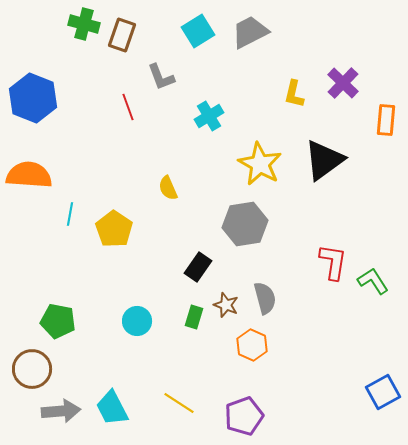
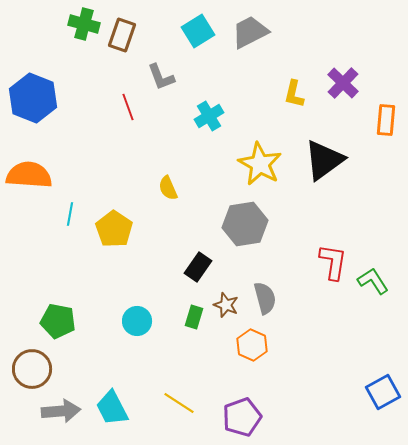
purple pentagon: moved 2 px left, 1 px down
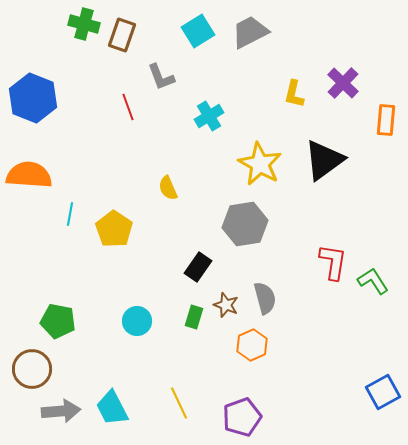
orange hexagon: rotated 12 degrees clockwise
yellow line: rotated 32 degrees clockwise
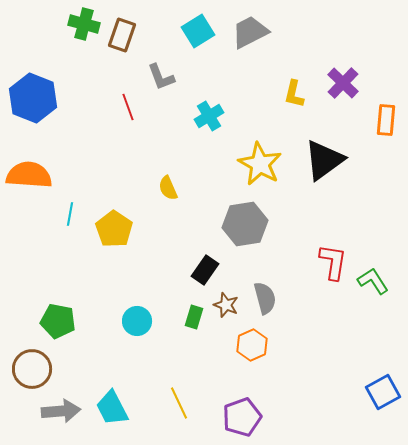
black rectangle: moved 7 px right, 3 px down
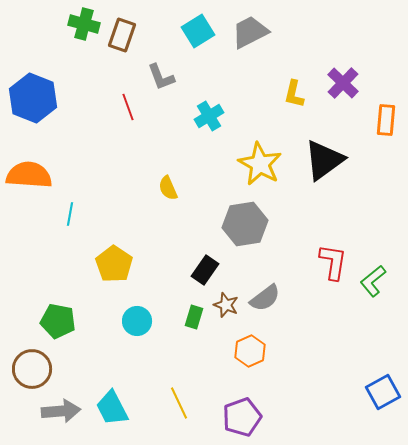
yellow pentagon: moved 35 px down
green L-shape: rotated 96 degrees counterclockwise
gray semicircle: rotated 68 degrees clockwise
orange hexagon: moved 2 px left, 6 px down
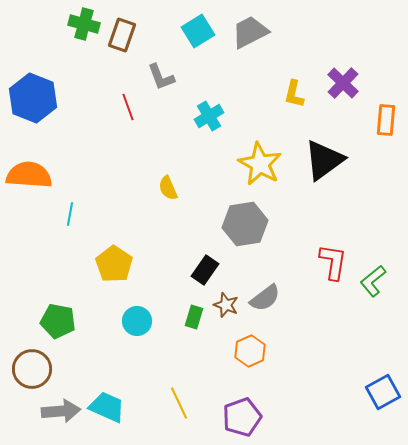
cyan trapezoid: moved 5 px left, 1 px up; rotated 141 degrees clockwise
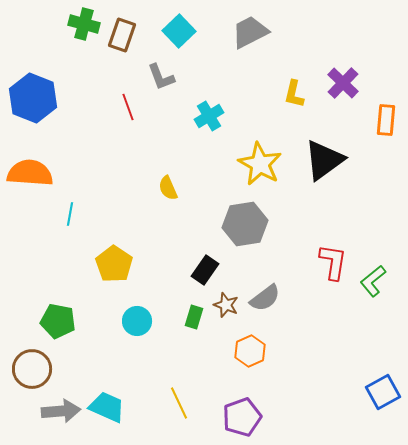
cyan square: moved 19 px left; rotated 12 degrees counterclockwise
orange semicircle: moved 1 px right, 2 px up
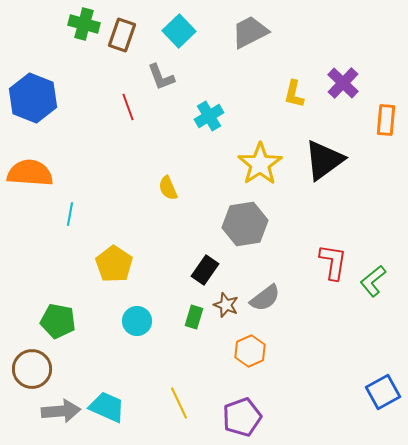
yellow star: rotated 9 degrees clockwise
